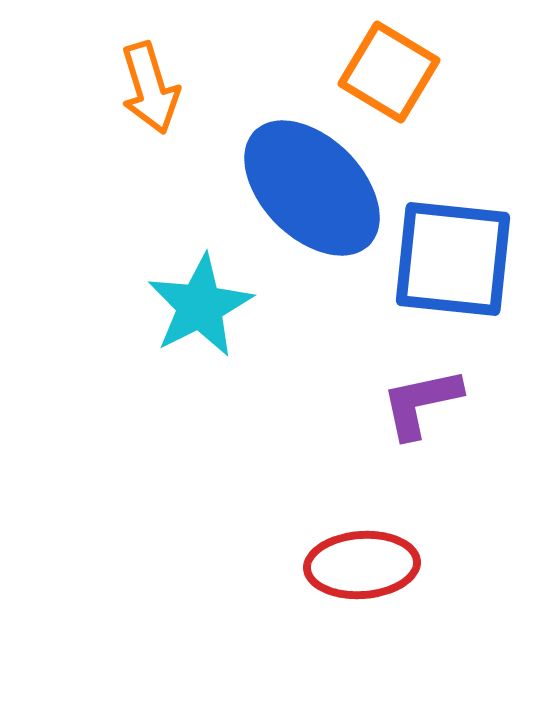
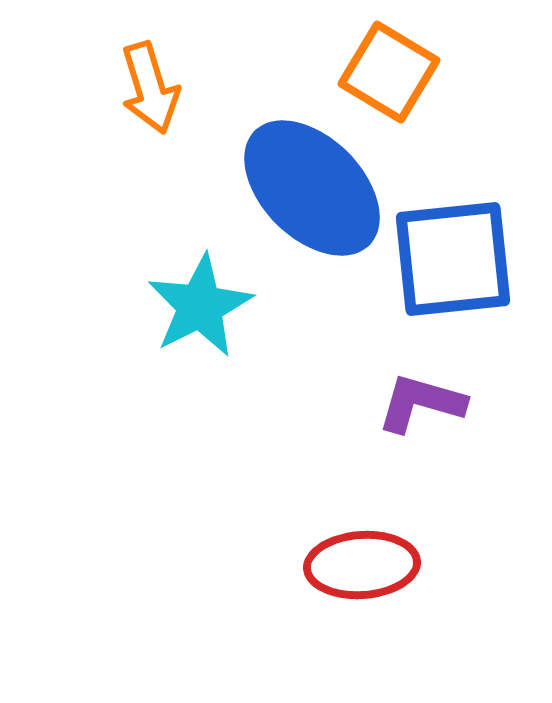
blue square: rotated 12 degrees counterclockwise
purple L-shape: rotated 28 degrees clockwise
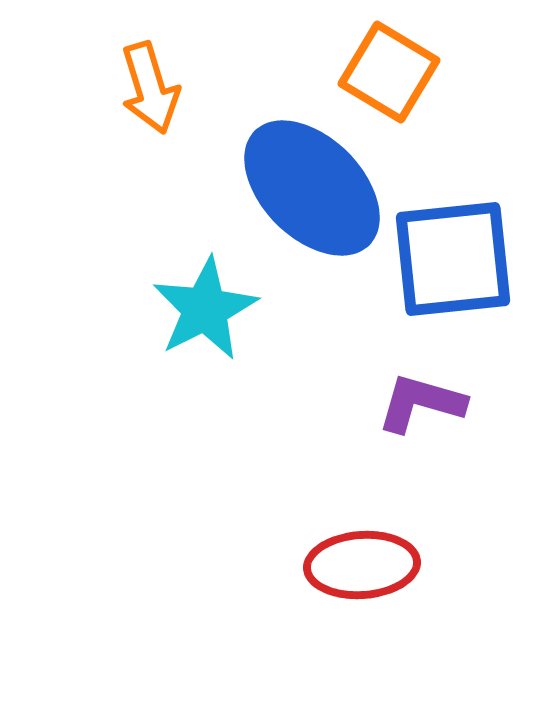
cyan star: moved 5 px right, 3 px down
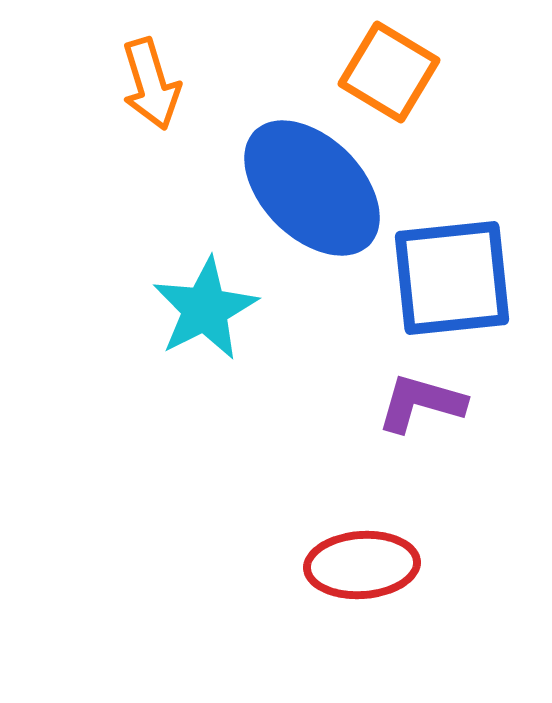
orange arrow: moved 1 px right, 4 px up
blue square: moved 1 px left, 19 px down
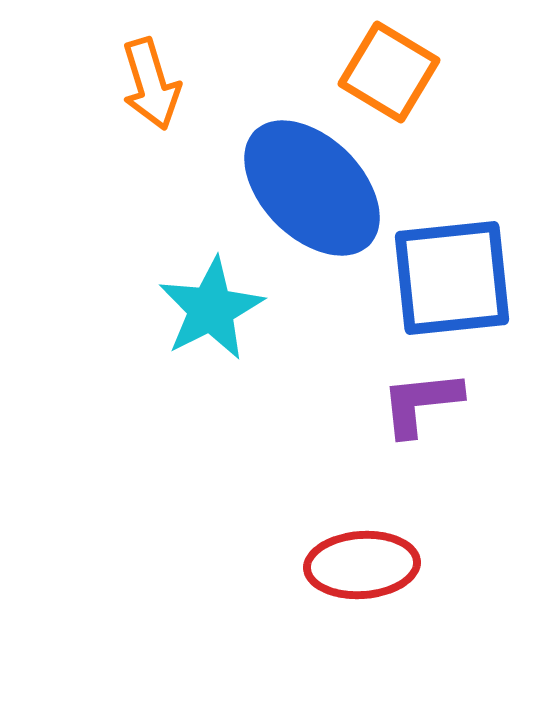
cyan star: moved 6 px right
purple L-shape: rotated 22 degrees counterclockwise
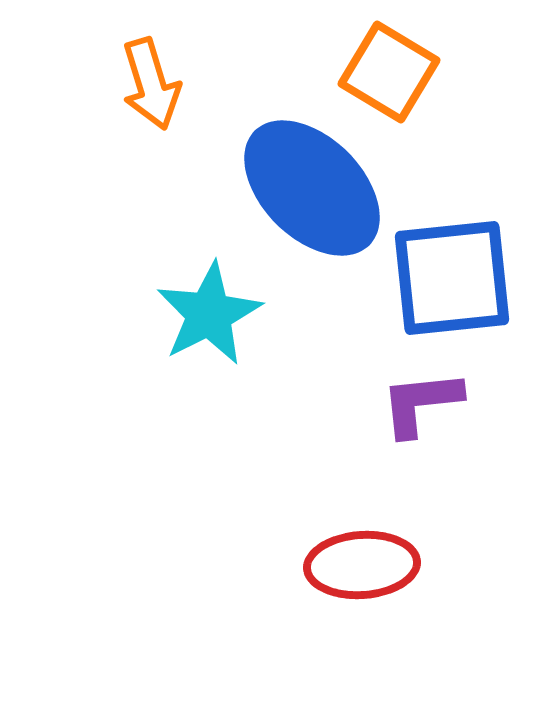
cyan star: moved 2 px left, 5 px down
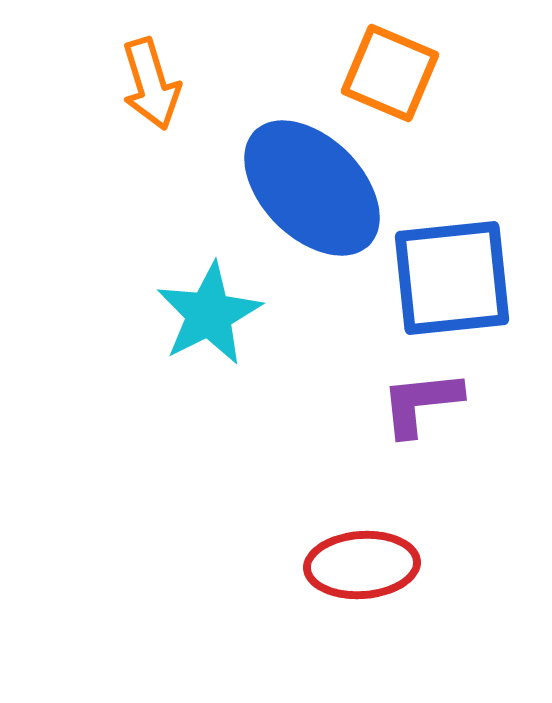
orange square: moved 1 px right, 1 px down; rotated 8 degrees counterclockwise
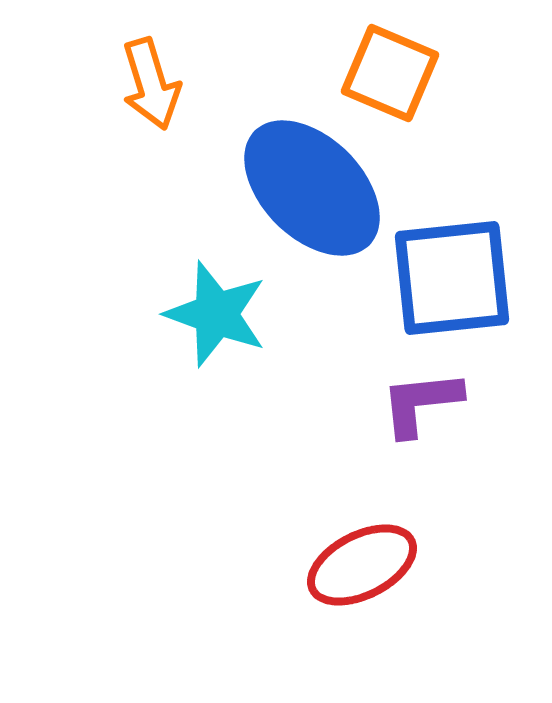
cyan star: moved 7 px right; rotated 25 degrees counterclockwise
red ellipse: rotated 23 degrees counterclockwise
